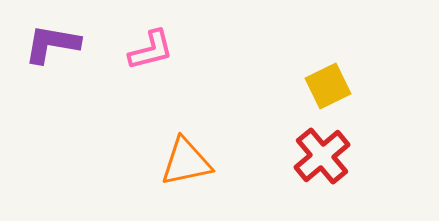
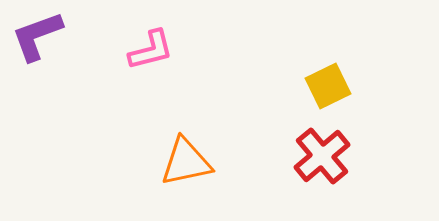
purple L-shape: moved 15 px left, 8 px up; rotated 30 degrees counterclockwise
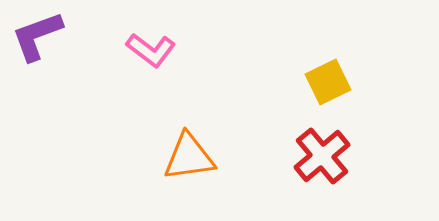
pink L-shape: rotated 51 degrees clockwise
yellow square: moved 4 px up
orange triangle: moved 3 px right, 5 px up; rotated 4 degrees clockwise
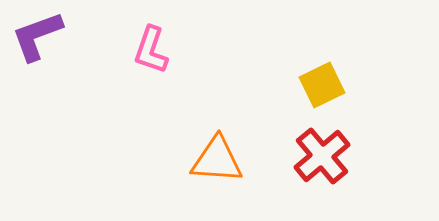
pink L-shape: rotated 72 degrees clockwise
yellow square: moved 6 px left, 3 px down
orange triangle: moved 28 px right, 3 px down; rotated 12 degrees clockwise
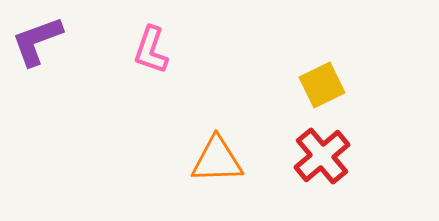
purple L-shape: moved 5 px down
orange triangle: rotated 6 degrees counterclockwise
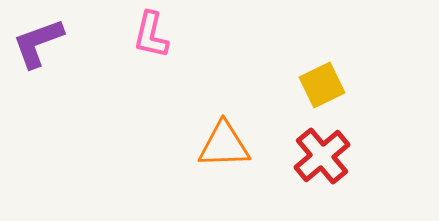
purple L-shape: moved 1 px right, 2 px down
pink L-shape: moved 15 px up; rotated 6 degrees counterclockwise
orange triangle: moved 7 px right, 15 px up
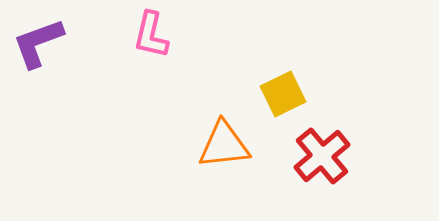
yellow square: moved 39 px left, 9 px down
orange triangle: rotated 4 degrees counterclockwise
